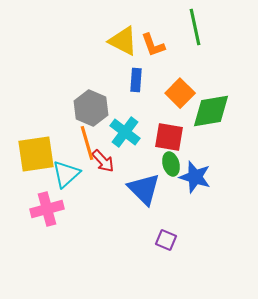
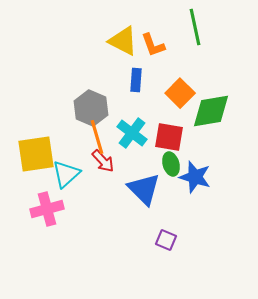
cyan cross: moved 7 px right, 1 px down
orange line: moved 10 px right, 6 px up
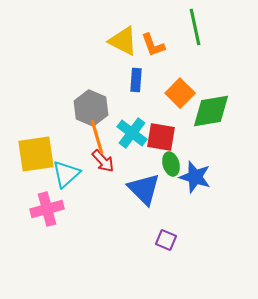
red square: moved 8 px left
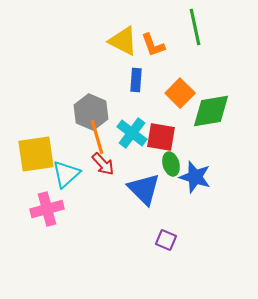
gray hexagon: moved 4 px down
red arrow: moved 3 px down
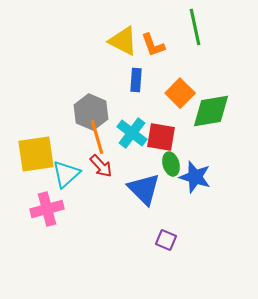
red arrow: moved 2 px left, 2 px down
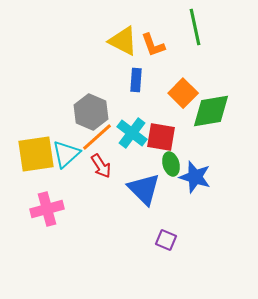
orange square: moved 3 px right
orange line: rotated 64 degrees clockwise
red arrow: rotated 10 degrees clockwise
cyan triangle: moved 20 px up
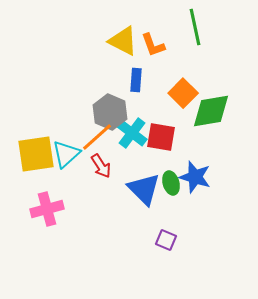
gray hexagon: moved 19 px right
green ellipse: moved 19 px down
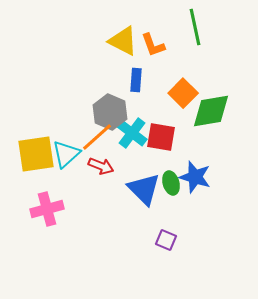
red arrow: rotated 35 degrees counterclockwise
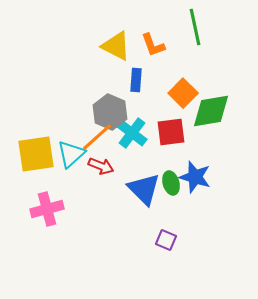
yellow triangle: moved 7 px left, 5 px down
red square: moved 10 px right, 5 px up; rotated 16 degrees counterclockwise
cyan triangle: moved 5 px right
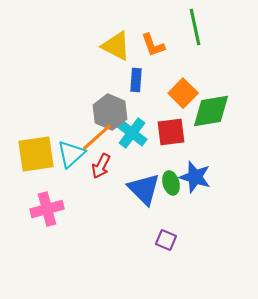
red arrow: rotated 95 degrees clockwise
